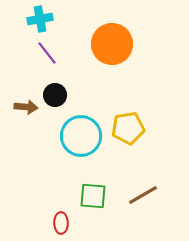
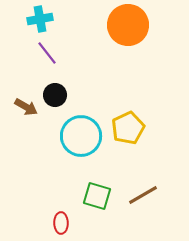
orange circle: moved 16 px right, 19 px up
brown arrow: rotated 25 degrees clockwise
yellow pentagon: rotated 16 degrees counterclockwise
green square: moved 4 px right; rotated 12 degrees clockwise
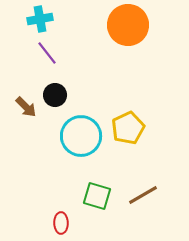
brown arrow: rotated 15 degrees clockwise
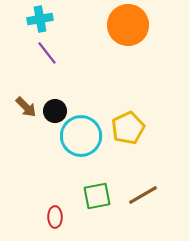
black circle: moved 16 px down
green square: rotated 28 degrees counterclockwise
red ellipse: moved 6 px left, 6 px up
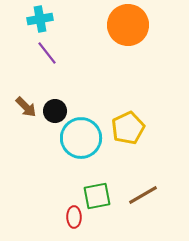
cyan circle: moved 2 px down
red ellipse: moved 19 px right
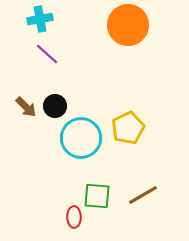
purple line: moved 1 px down; rotated 10 degrees counterclockwise
black circle: moved 5 px up
green square: rotated 16 degrees clockwise
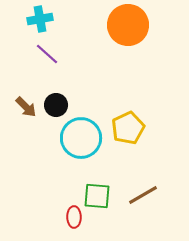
black circle: moved 1 px right, 1 px up
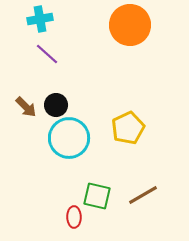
orange circle: moved 2 px right
cyan circle: moved 12 px left
green square: rotated 8 degrees clockwise
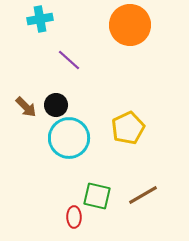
purple line: moved 22 px right, 6 px down
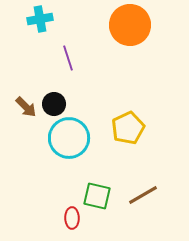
purple line: moved 1 px left, 2 px up; rotated 30 degrees clockwise
black circle: moved 2 px left, 1 px up
red ellipse: moved 2 px left, 1 px down
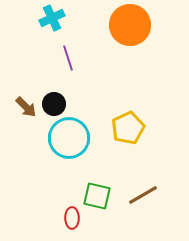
cyan cross: moved 12 px right, 1 px up; rotated 15 degrees counterclockwise
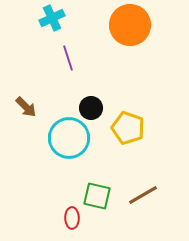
black circle: moved 37 px right, 4 px down
yellow pentagon: rotated 28 degrees counterclockwise
